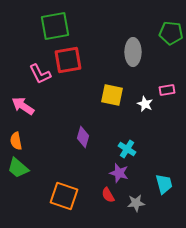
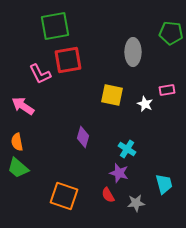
orange semicircle: moved 1 px right, 1 px down
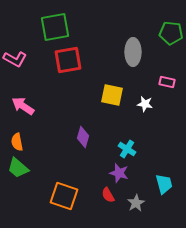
green square: moved 1 px down
pink L-shape: moved 25 px left, 15 px up; rotated 35 degrees counterclockwise
pink rectangle: moved 8 px up; rotated 21 degrees clockwise
white star: rotated 14 degrees counterclockwise
gray star: rotated 24 degrees counterclockwise
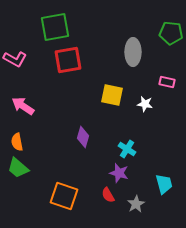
gray star: moved 1 px down
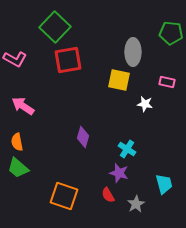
green square: rotated 36 degrees counterclockwise
yellow square: moved 7 px right, 15 px up
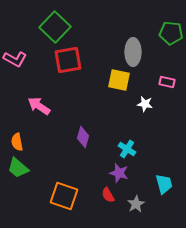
pink arrow: moved 16 px right
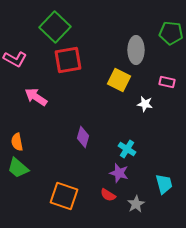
gray ellipse: moved 3 px right, 2 px up
yellow square: rotated 15 degrees clockwise
pink arrow: moved 3 px left, 9 px up
red semicircle: rotated 28 degrees counterclockwise
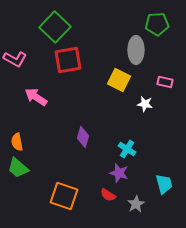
green pentagon: moved 14 px left, 9 px up; rotated 10 degrees counterclockwise
pink rectangle: moved 2 px left
